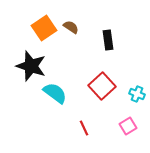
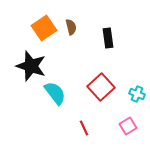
brown semicircle: rotated 42 degrees clockwise
black rectangle: moved 2 px up
red square: moved 1 px left, 1 px down
cyan semicircle: rotated 15 degrees clockwise
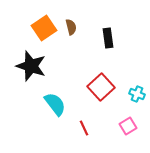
cyan semicircle: moved 11 px down
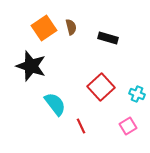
black rectangle: rotated 66 degrees counterclockwise
red line: moved 3 px left, 2 px up
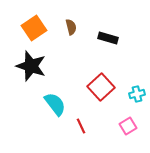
orange square: moved 10 px left
cyan cross: rotated 35 degrees counterclockwise
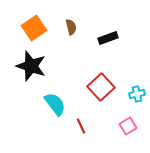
black rectangle: rotated 36 degrees counterclockwise
